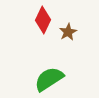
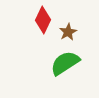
green semicircle: moved 16 px right, 16 px up
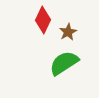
green semicircle: moved 1 px left
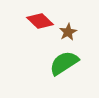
red diamond: moved 3 px left, 1 px down; rotated 72 degrees counterclockwise
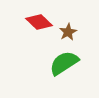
red diamond: moved 1 px left, 1 px down
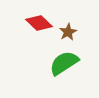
red diamond: moved 1 px down
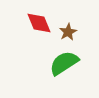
red diamond: rotated 24 degrees clockwise
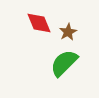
green semicircle: rotated 12 degrees counterclockwise
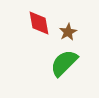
red diamond: rotated 12 degrees clockwise
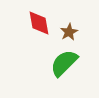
brown star: moved 1 px right
